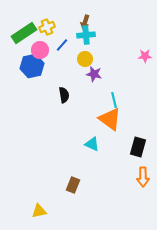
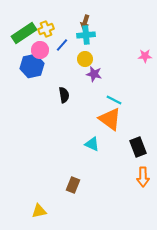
yellow cross: moved 1 px left, 2 px down
cyan line: rotated 49 degrees counterclockwise
black rectangle: rotated 36 degrees counterclockwise
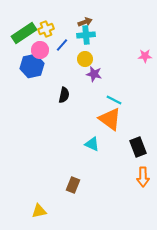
brown arrow: rotated 128 degrees counterclockwise
black semicircle: rotated 21 degrees clockwise
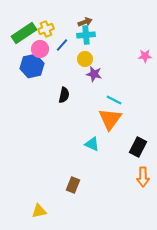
pink circle: moved 1 px up
orange triangle: rotated 30 degrees clockwise
black rectangle: rotated 48 degrees clockwise
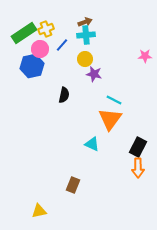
orange arrow: moved 5 px left, 9 px up
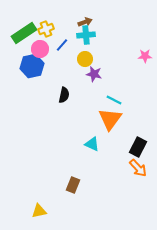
orange arrow: rotated 42 degrees counterclockwise
